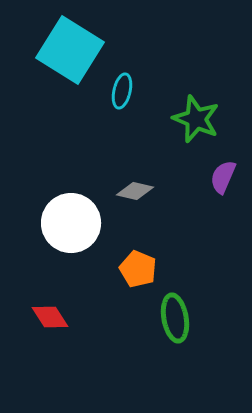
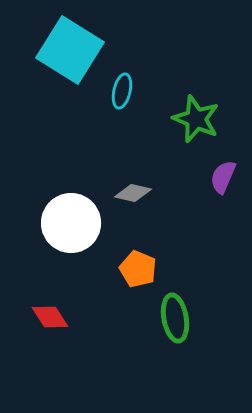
gray diamond: moved 2 px left, 2 px down
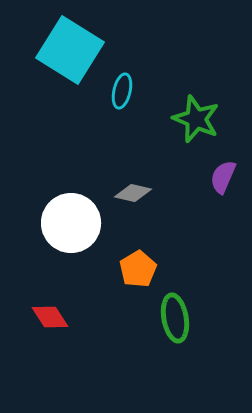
orange pentagon: rotated 18 degrees clockwise
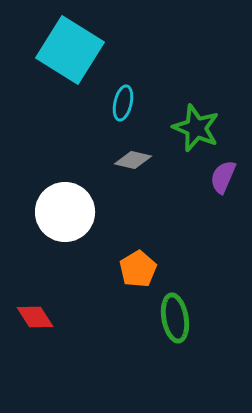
cyan ellipse: moved 1 px right, 12 px down
green star: moved 9 px down
gray diamond: moved 33 px up
white circle: moved 6 px left, 11 px up
red diamond: moved 15 px left
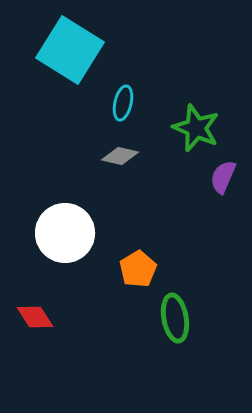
gray diamond: moved 13 px left, 4 px up
white circle: moved 21 px down
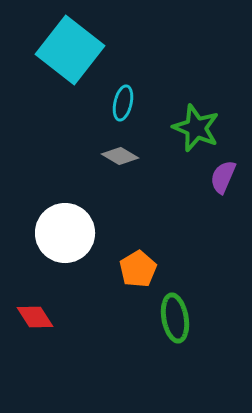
cyan square: rotated 6 degrees clockwise
gray diamond: rotated 18 degrees clockwise
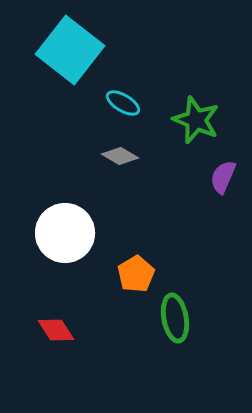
cyan ellipse: rotated 72 degrees counterclockwise
green star: moved 8 px up
orange pentagon: moved 2 px left, 5 px down
red diamond: moved 21 px right, 13 px down
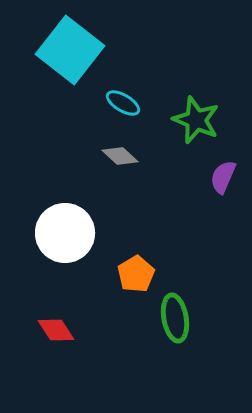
gray diamond: rotated 12 degrees clockwise
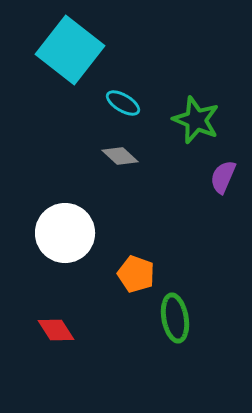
orange pentagon: rotated 21 degrees counterclockwise
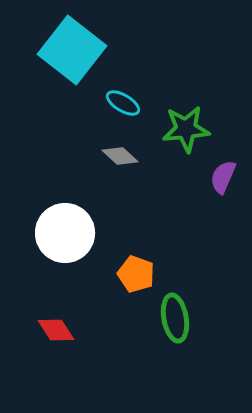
cyan square: moved 2 px right
green star: moved 10 px left, 9 px down; rotated 27 degrees counterclockwise
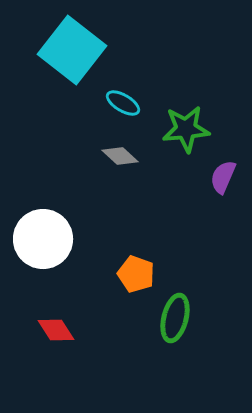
white circle: moved 22 px left, 6 px down
green ellipse: rotated 24 degrees clockwise
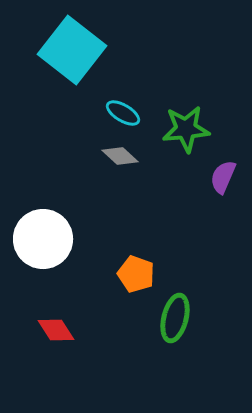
cyan ellipse: moved 10 px down
